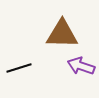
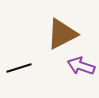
brown triangle: rotated 28 degrees counterclockwise
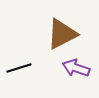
purple arrow: moved 5 px left, 2 px down
